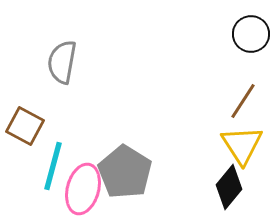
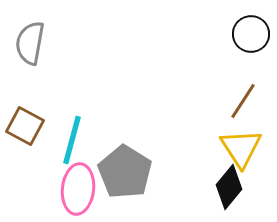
gray semicircle: moved 32 px left, 19 px up
yellow triangle: moved 1 px left, 3 px down
cyan line: moved 19 px right, 26 px up
pink ellipse: moved 5 px left; rotated 9 degrees counterclockwise
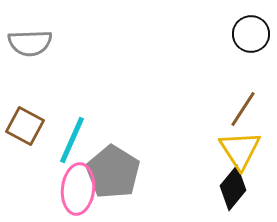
gray semicircle: rotated 102 degrees counterclockwise
brown line: moved 8 px down
cyan line: rotated 9 degrees clockwise
yellow triangle: moved 1 px left, 2 px down
gray pentagon: moved 12 px left
black diamond: moved 4 px right, 1 px down
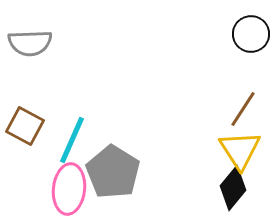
pink ellipse: moved 9 px left
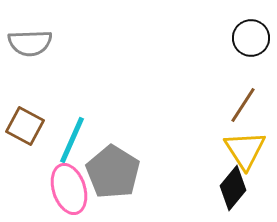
black circle: moved 4 px down
brown line: moved 4 px up
yellow triangle: moved 5 px right
pink ellipse: rotated 24 degrees counterclockwise
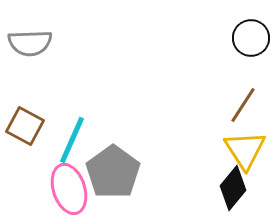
gray pentagon: rotated 4 degrees clockwise
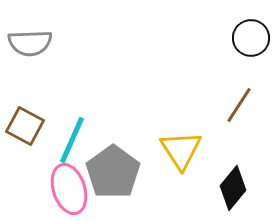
brown line: moved 4 px left
yellow triangle: moved 64 px left
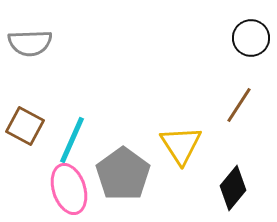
yellow triangle: moved 5 px up
gray pentagon: moved 10 px right, 2 px down
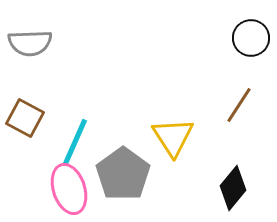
brown square: moved 8 px up
cyan line: moved 3 px right, 2 px down
yellow triangle: moved 8 px left, 8 px up
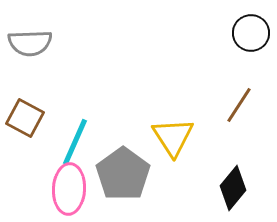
black circle: moved 5 px up
pink ellipse: rotated 21 degrees clockwise
